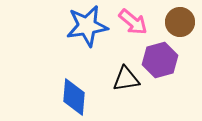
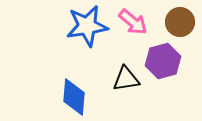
purple hexagon: moved 3 px right, 1 px down
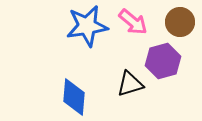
black triangle: moved 4 px right, 5 px down; rotated 8 degrees counterclockwise
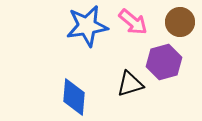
purple hexagon: moved 1 px right, 1 px down
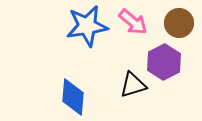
brown circle: moved 1 px left, 1 px down
purple hexagon: rotated 12 degrees counterclockwise
black triangle: moved 3 px right, 1 px down
blue diamond: moved 1 px left
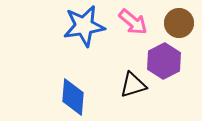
blue star: moved 3 px left
purple hexagon: moved 1 px up
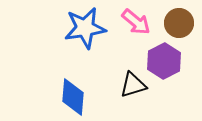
pink arrow: moved 3 px right
blue star: moved 1 px right, 2 px down
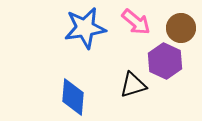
brown circle: moved 2 px right, 5 px down
purple hexagon: moved 1 px right; rotated 8 degrees counterclockwise
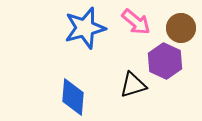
blue star: rotated 6 degrees counterclockwise
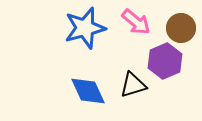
purple hexagon: rotated 12 degrees clockwise
blue diamond: moved 15 px right, 6 px up; rotated 30 degrees counterclockwise
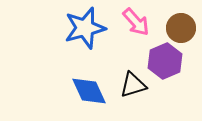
pink arrow: rotated 8 degrees clockwise
blue diamond: moved 1 px right
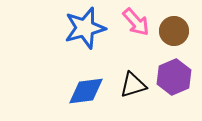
brown circle: moved 7 px left, 3 px down
purple hexagon: moved 9 px right, 16 px down
blue diamond: moved 3 px left; rotated 72 degrees counterclockwise
